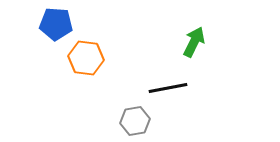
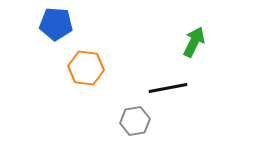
orange hexagon: moved 10 px down
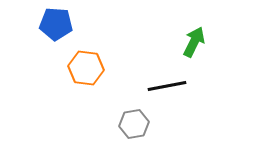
black line: moved 1 px left, 2 px up
gray hexagon: moved 1 px left, 3 px down
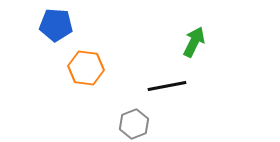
blue pentagon: moved 1 px down
gray hexagon: rotated 12 degrees counterclockwise
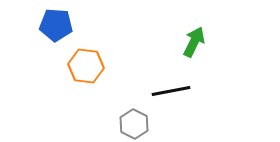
orange hexagon: moved 2 px up
black line: moved 4 px right, 5 px down
gray hexagon: rotated 12 degrees counterclockwise
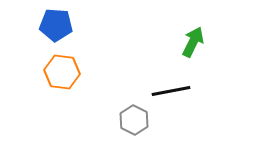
green arrow: moved 1 px left
orange hexagon: moved 24 px left, 6 px down
gray hexagon: moved 4 px up
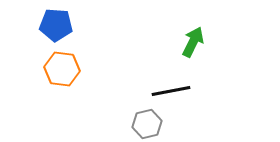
orange hexagon: moved 3 px up
gray hexagon: moved 13 px right, 4 px down; rotated 20 degrees clockwise
